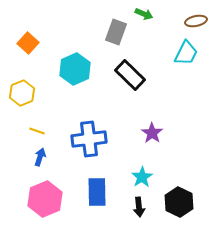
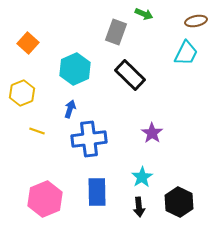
blue arrow: moved 30 px right, 48 px up
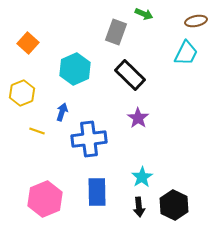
blue arrow: moved 8 px left, 3 px down
purple star: moved 14 px left, 15 px up
black hexagon: moved 5 px left, 3 px down
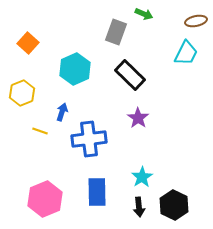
yellow line: moved 3 px right
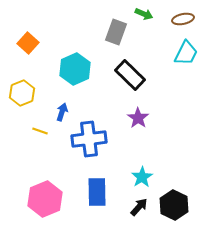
brown ellipse: moved 13 px left, 2 px up
black arrow: rotated 132 degrees counterclockwise
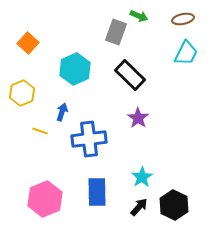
green arrow: moved 5 px left, 2 px down
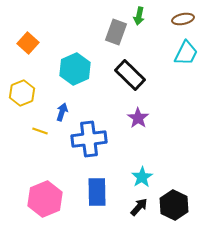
green arrow: rotated 78 degrees clockwise
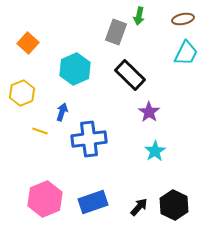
purple star: moved 11 px right, 6 px up
cyan star: moved 13 px right, 26 px up
blue rectangle: moved 4 px left, 10 px down; rotated 72 degrees clockwise
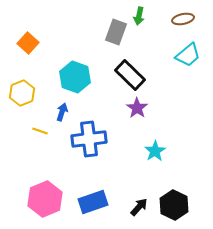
cyan trapezoid: moved 2 px right, 2 px down; rotated 24 degrees clockwise
cyan hexagon: moved 8 px down; rotated 16 degrees counterclockwise
purple star: moved 12 px left, 4 px up
